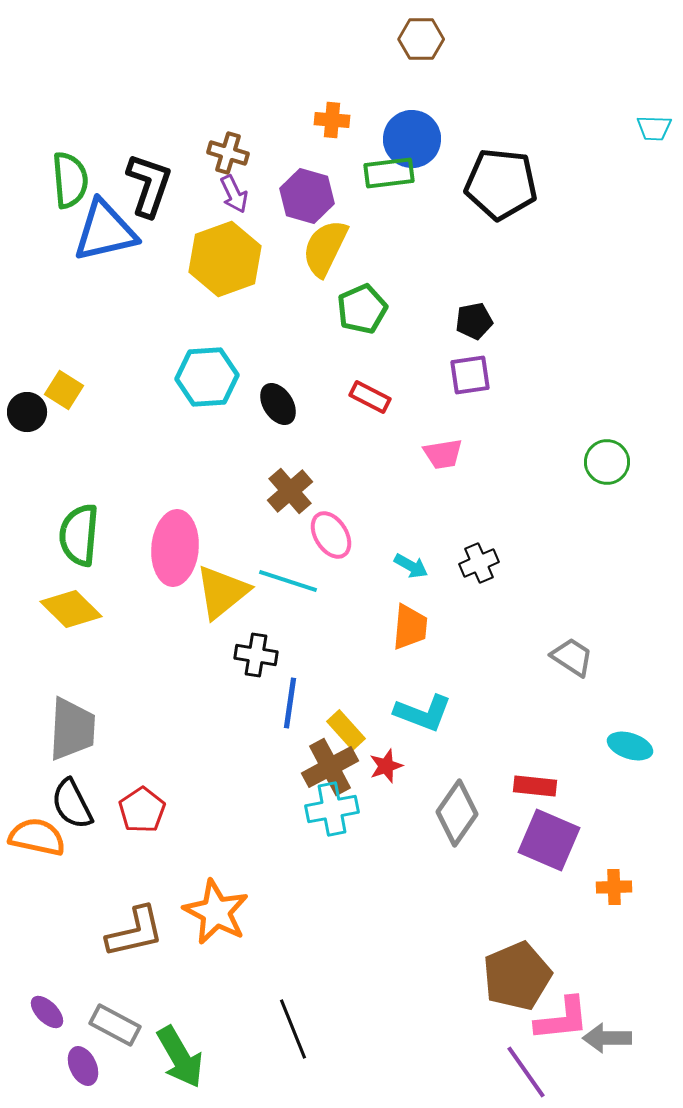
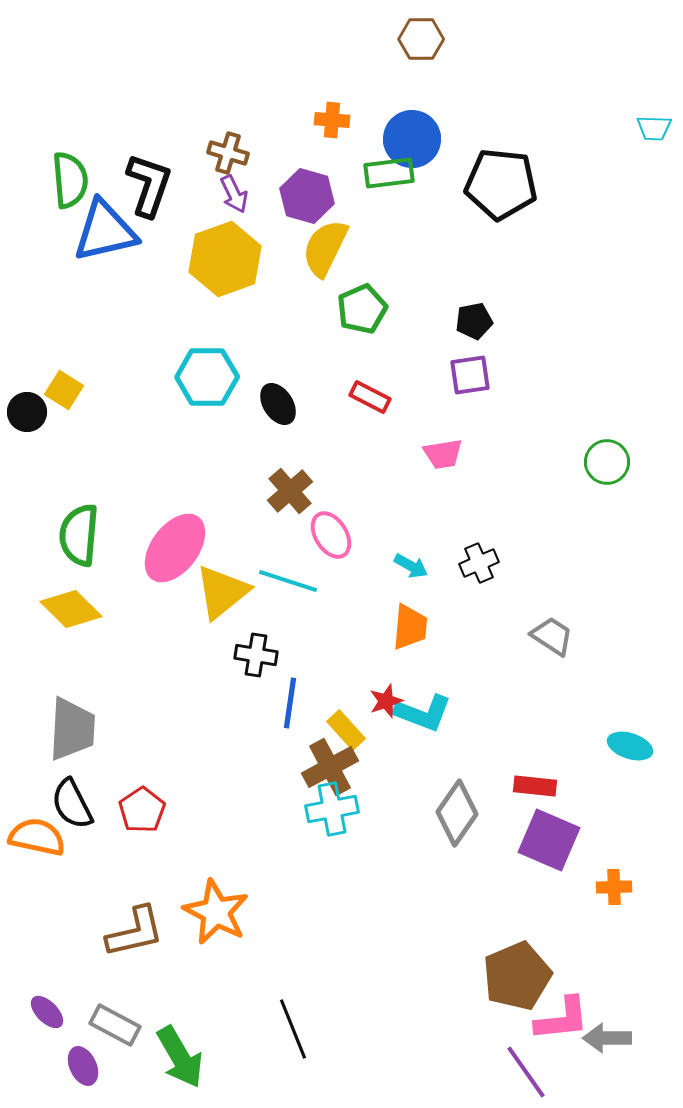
cyan hexagon at (207, 377): rotated 4 degrees clockwise
pink ellipse at (175, 548): rotated 32 degrees clockwise
gray trapezoid at (572, 657): moved 20 px left, 21 px up
red star at (386, 766): moved 65 px up
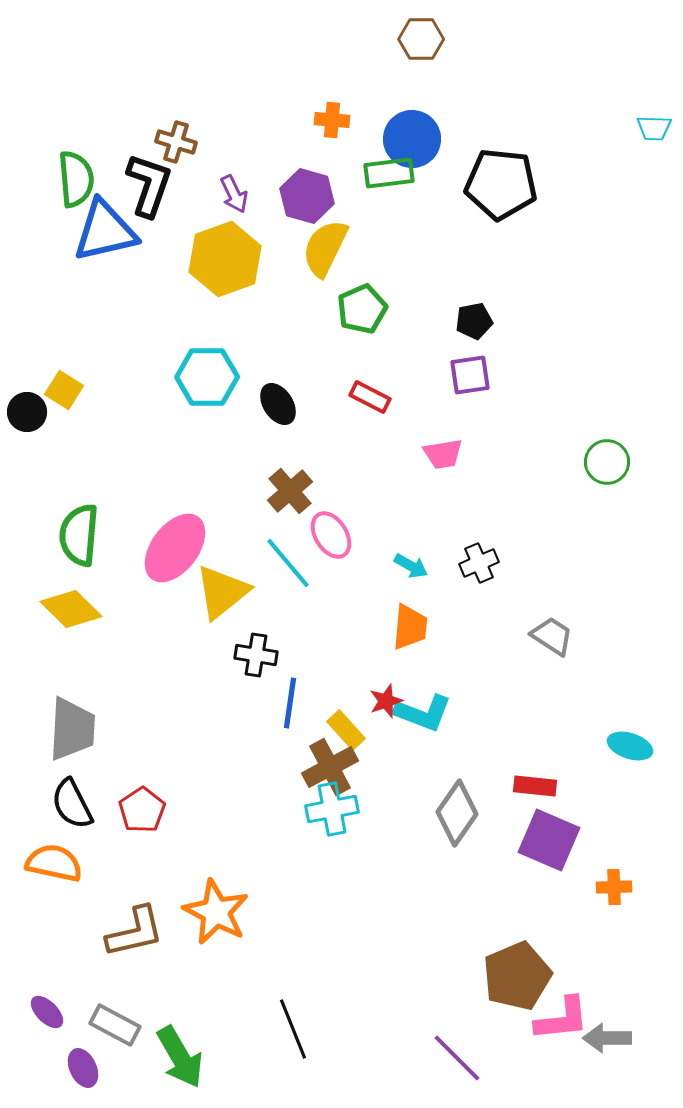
brown cross at (228, 153): moved 52 px left, 11 px up
green semicircle at (70, 180): moved 6 px right, 1 px up
cyan line at (288, 581): moved 18 px up; rotated 32 degrees clockwise
orange semicircle at (37, 837): moved 17 px right, 26 px down
purple ellipse at (83, 1066): moved 2 px down
purple line at (526, 1072): moved 69 px left, 14 px up; rotated 10 degrees counterclockwise
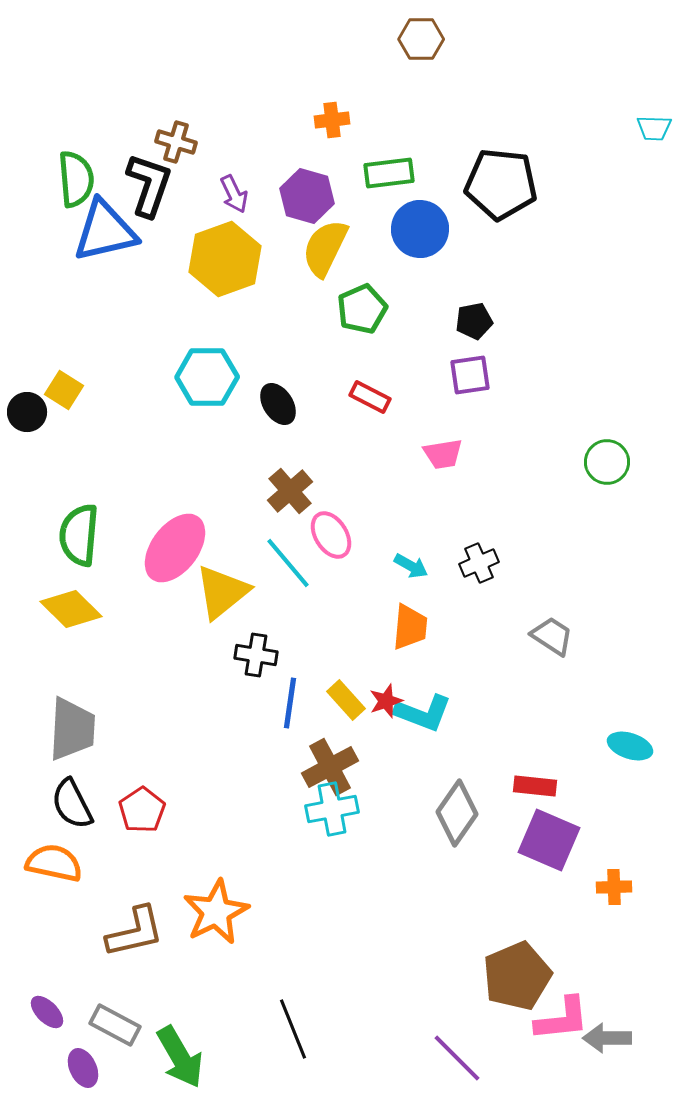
orange cross at (332, 120): rotated 12 degrees counterclockwise
blue circle at (412, 139): moved 8 px right, 90 px down
yellow rectangle at (346, 730): moved 30 px up
orange star at (216, 912): rotated 18 degrees clockwise
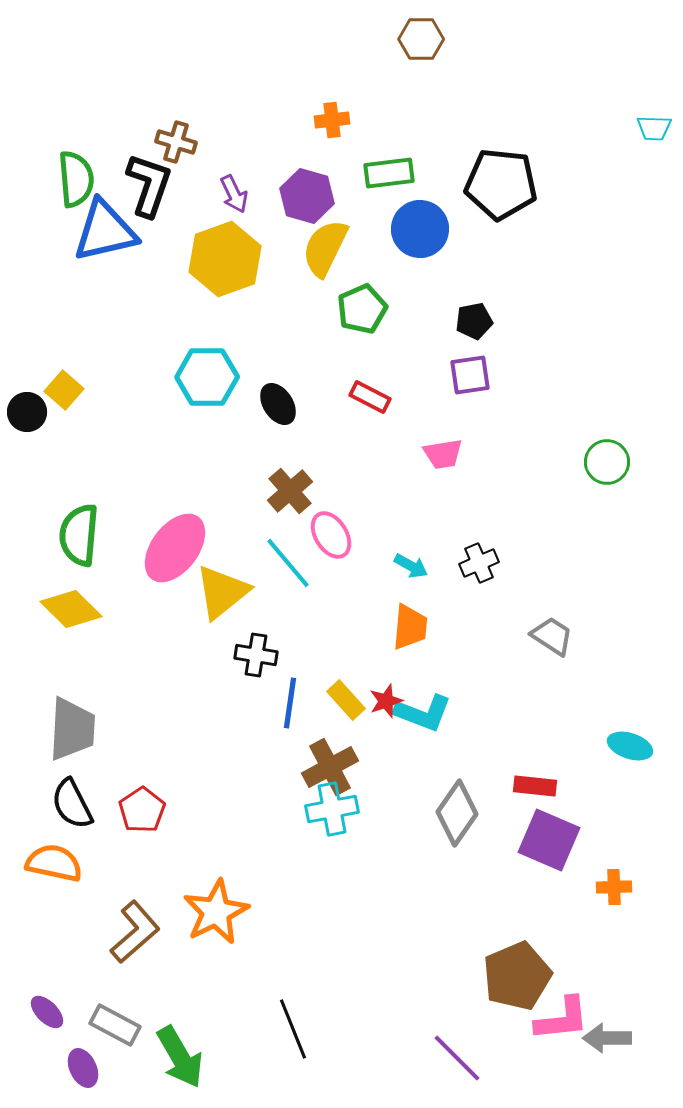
yellow square at (64, 390): rotated 9 degrees clockwise
brown L-shape at (135, 932): rotated 28 degrees counterclockwise
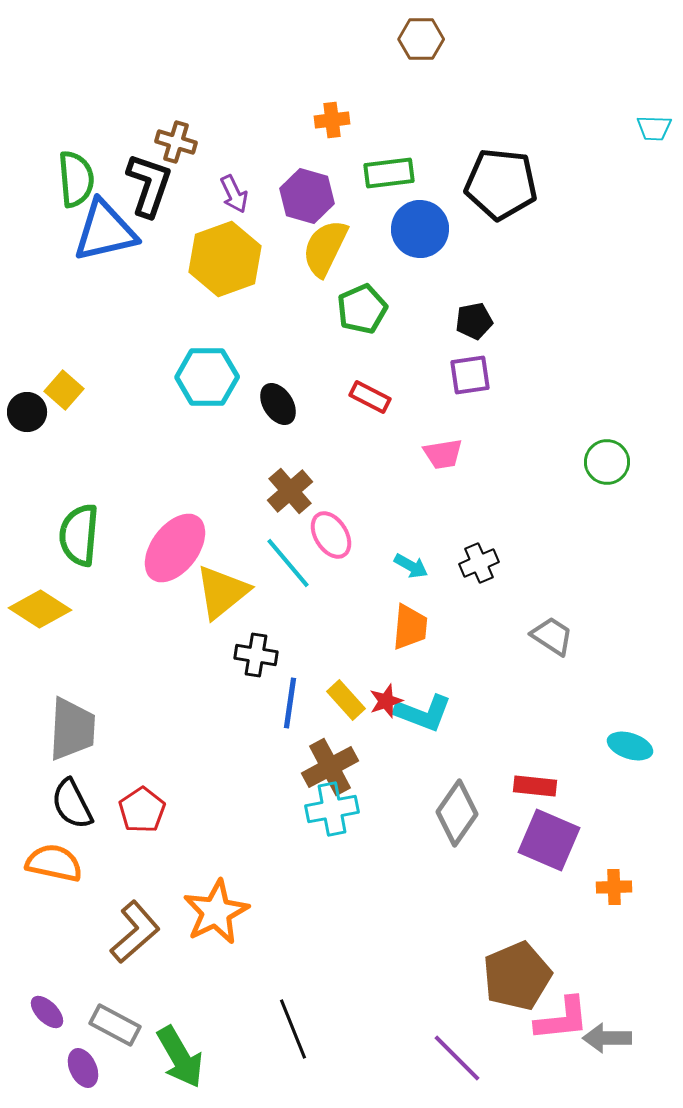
yellow diamond at (71, 609): moved 31 px left; rotated 12 degrees counterclockwise
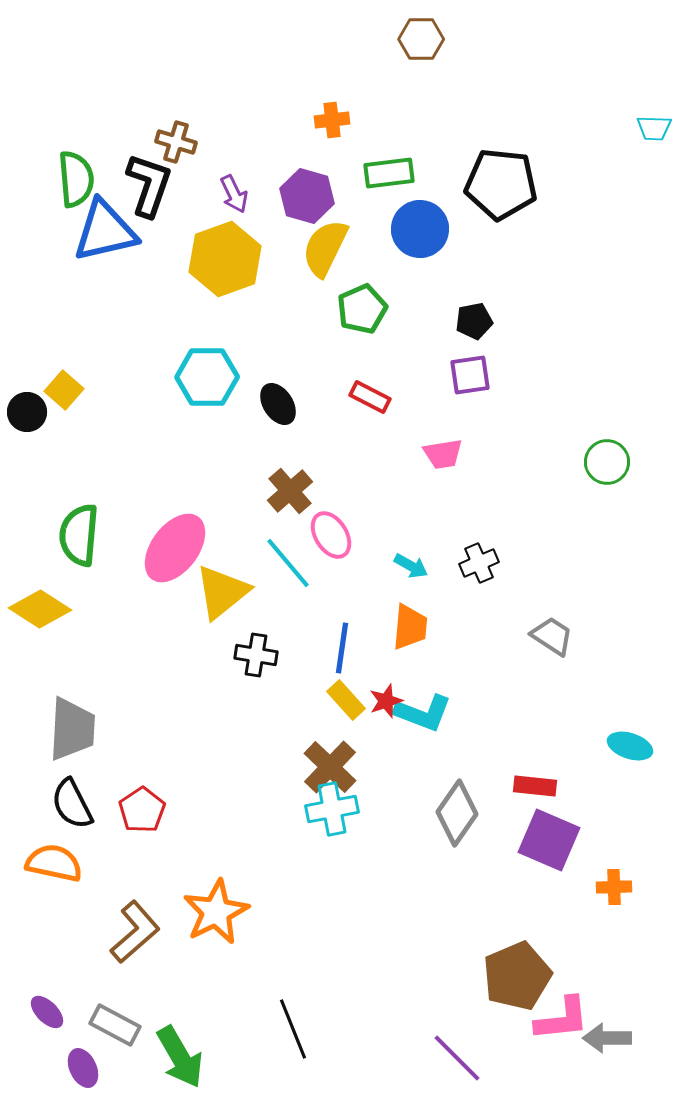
blue line at (290, 703): moved 52 px right, 55 px up
brown cross at (330, 767): rotated 18 degrees counterclockwise
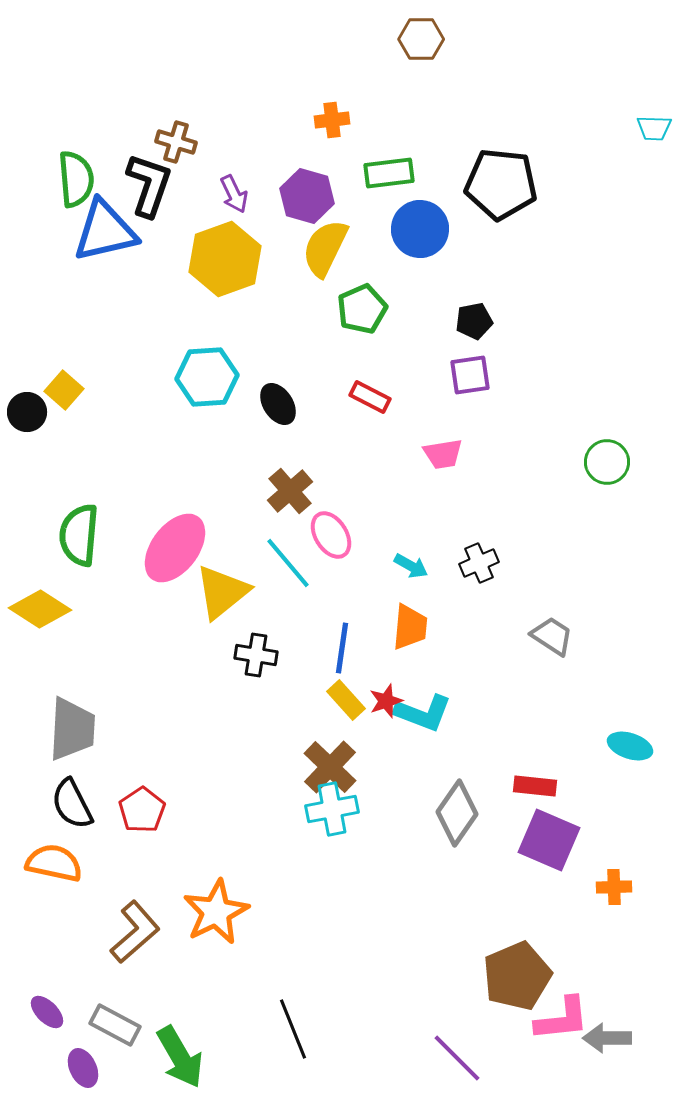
cyan hexagon at (207, 377): rotated 4 degrees counterclockwise
